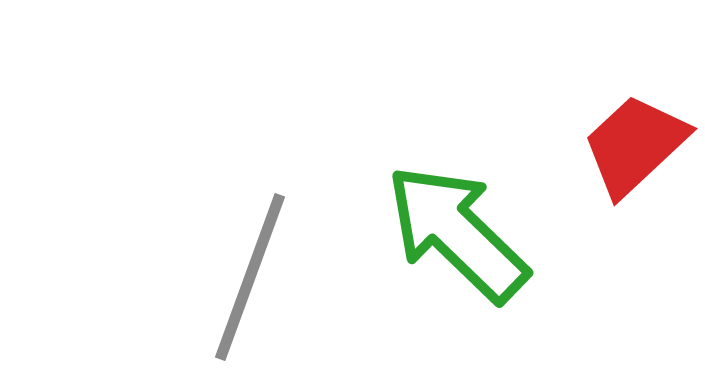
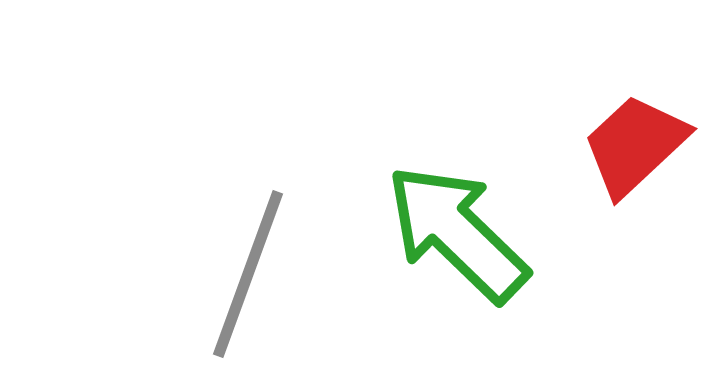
gray line: moved 2 px left, 3 px up
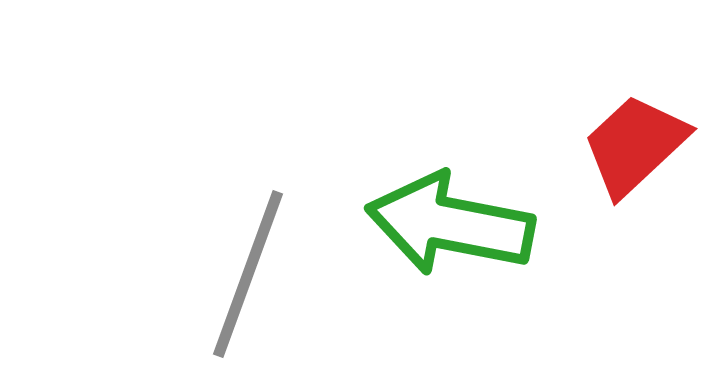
green arrow: moved 7 px left, 9 px up; rotated 33 degrees counterclockwise
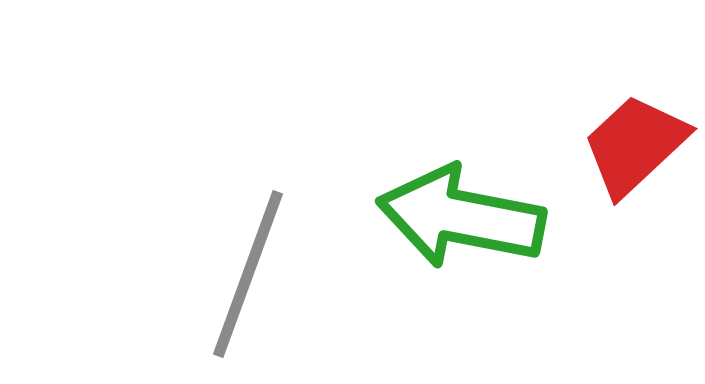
green arrow: moved 11 px right, 7 px up
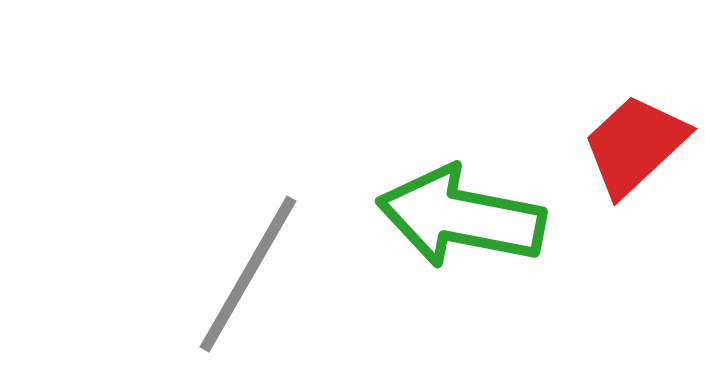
gray line: rotated 10 degrees clockwise
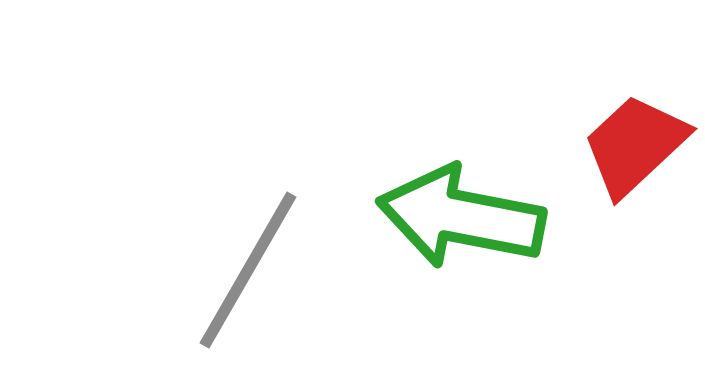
gray line: moved 4 px up
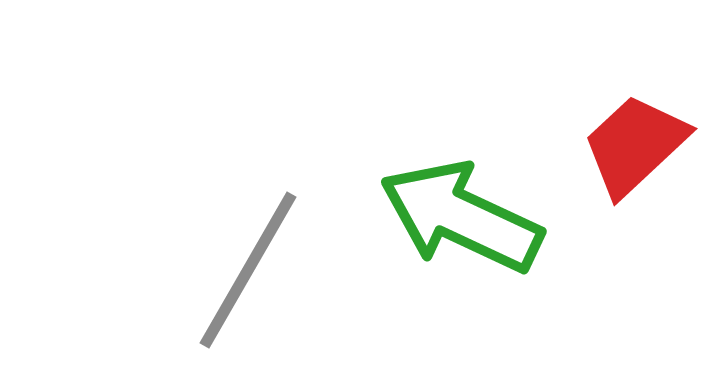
green arrow: rotated 14 degrees clockwise
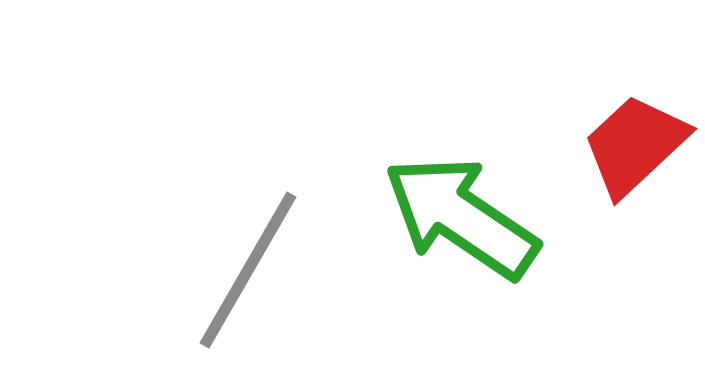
green arrow: rotated 9 degrees clockwise
